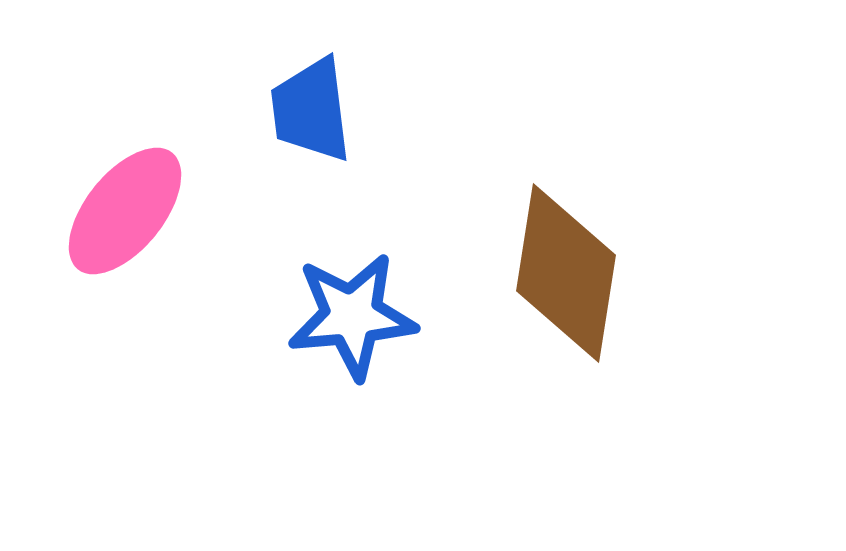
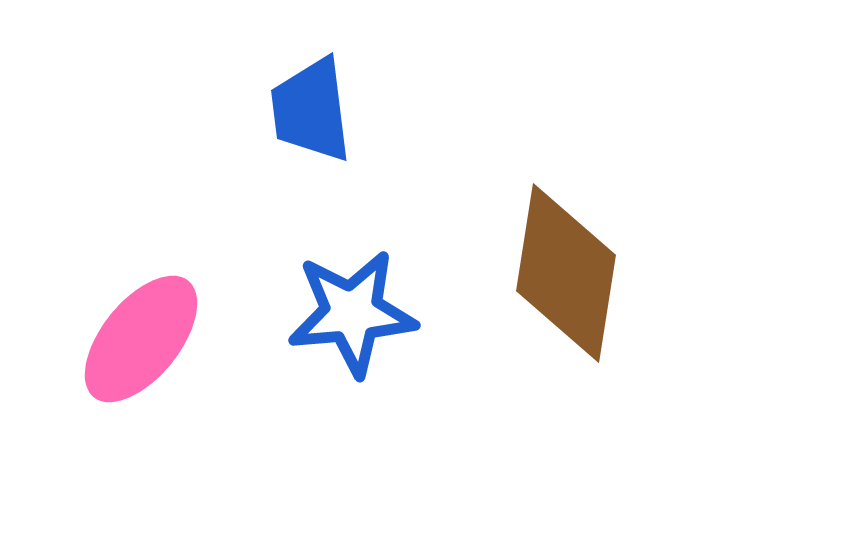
pink ellipse: moved 16 px right, 128 px down
blue star: moved 3 px up
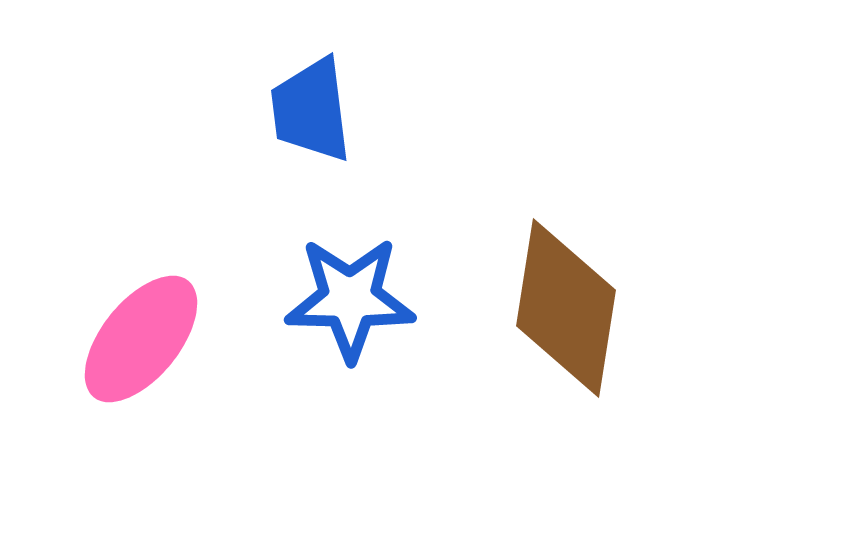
brown diamond: moved 35 px down
blue star: moved 2 px left, 14 px up; rotated 6 degrees clockwise
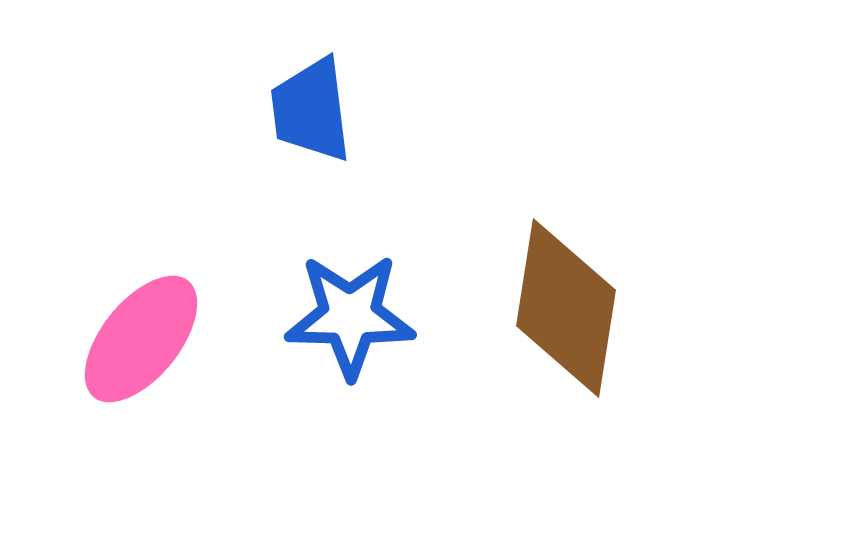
blue star: moved 17 px down
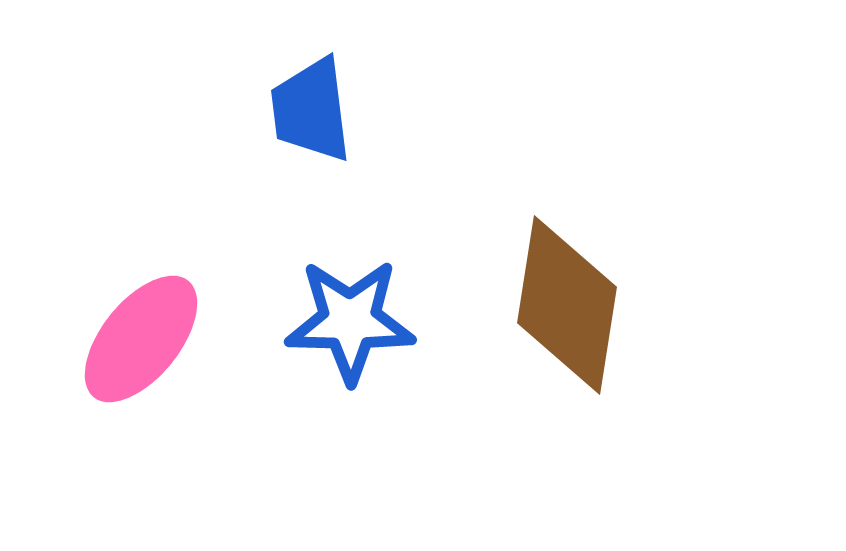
brown diamond: moved 1 px right, 3 px up
blue star: moved 5 px down
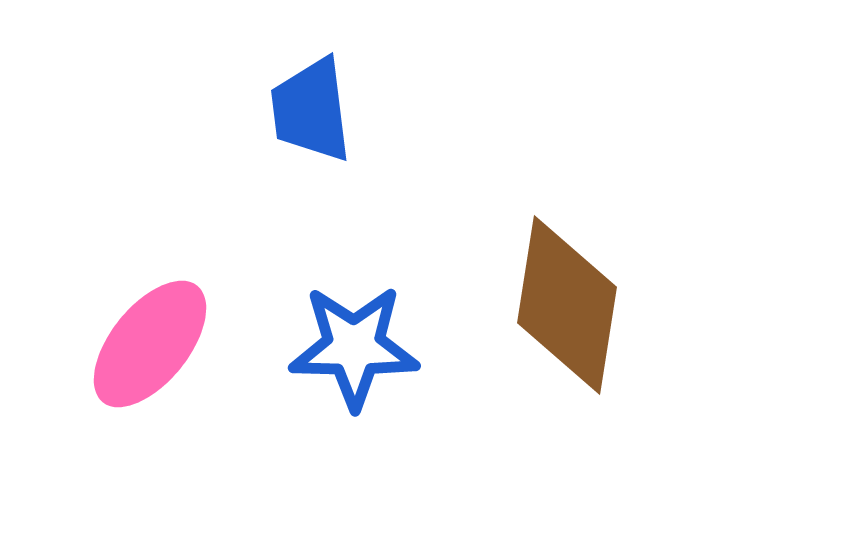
blue star: moved 4 px right, 26 px down
pink ellipse: moved 9 px right, 5 px down
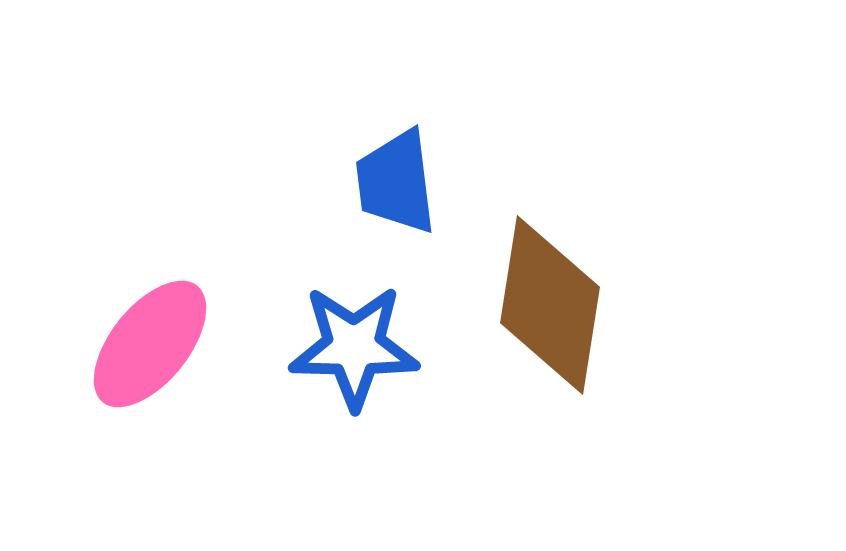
blue trapezoid: moved 85 px right, 72 px down
brown diamond: moved 17 px left
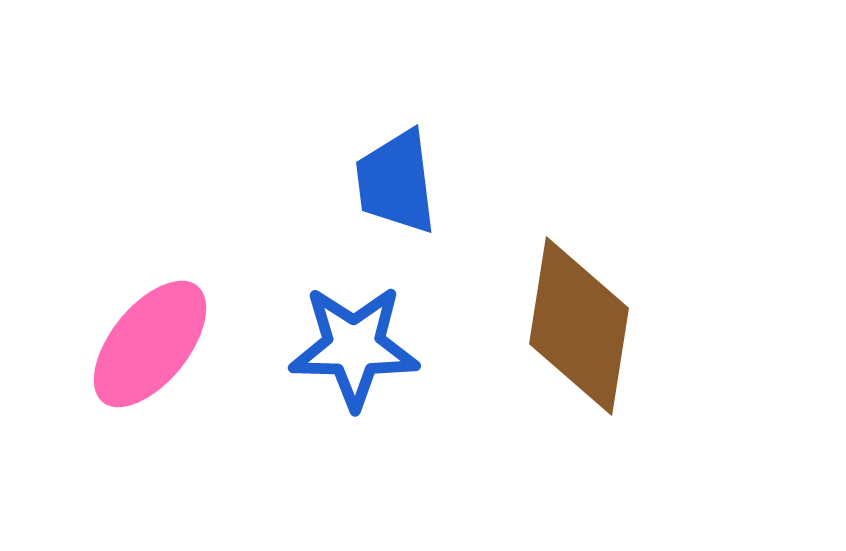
brown diamond: moved 29 px right, 21 px down
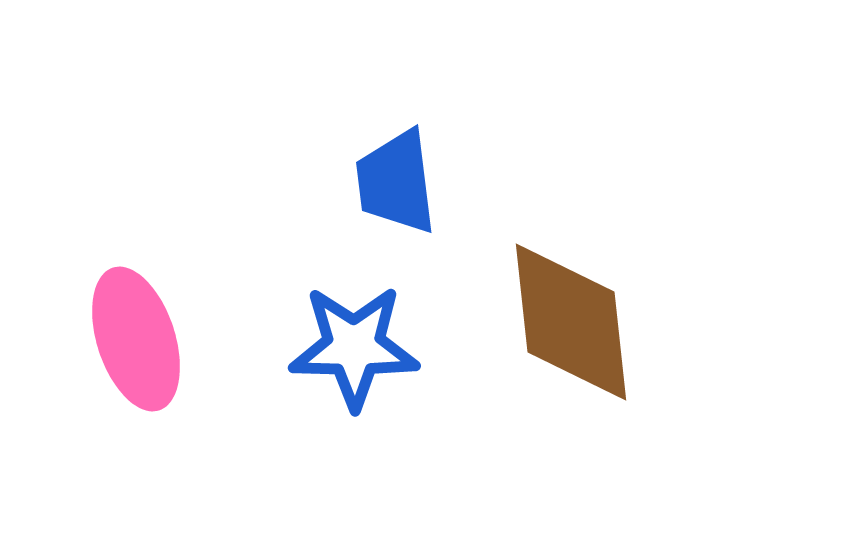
brown diamond: moved 8 px left, 4 px up; rotated 15 degrees counterclockwise
pink ellipse: moved 14 px left, 5 px up; rotated 57 degrees counterclockwise
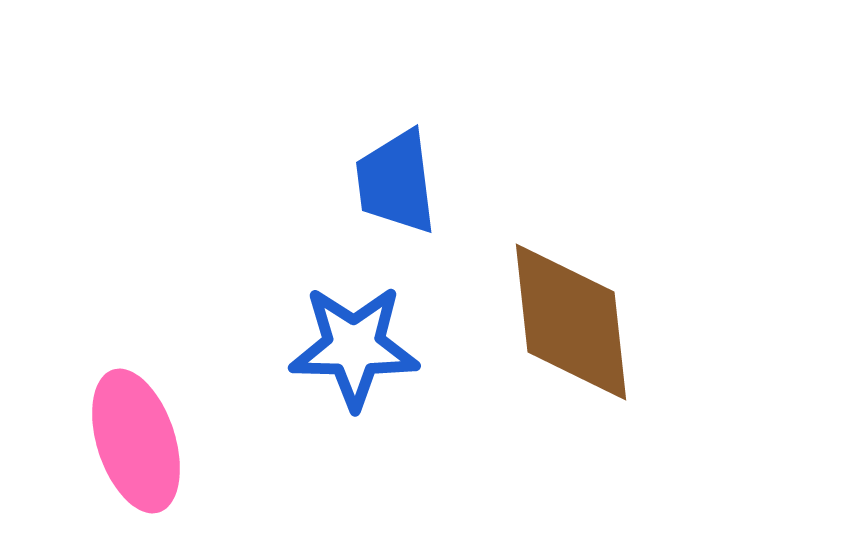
pink ellipse: moved 102 px down
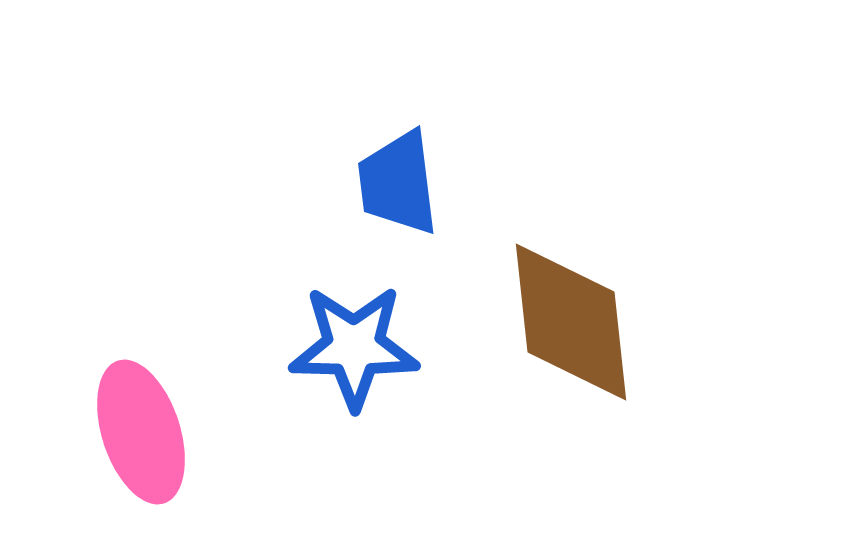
blue trapezoid: moved 2 px right, 1 px down
pink ellipse: moved 5 px right, 9 px up
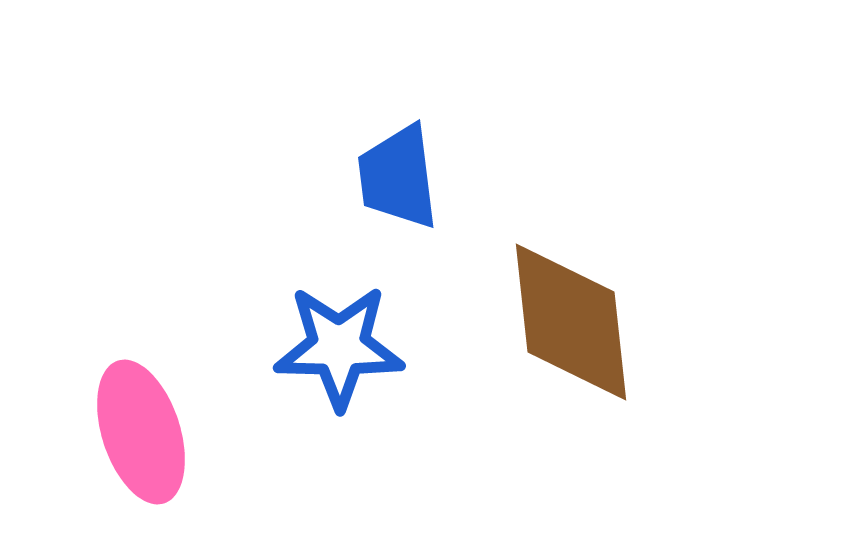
blue trapezoid: moved 6 px up
blue star: moved 15 px left
